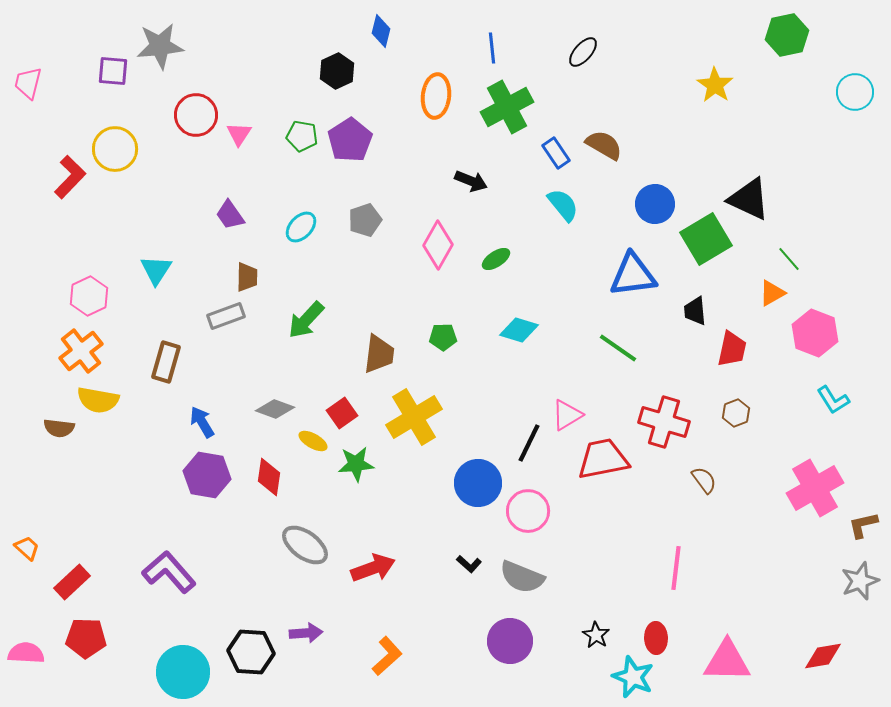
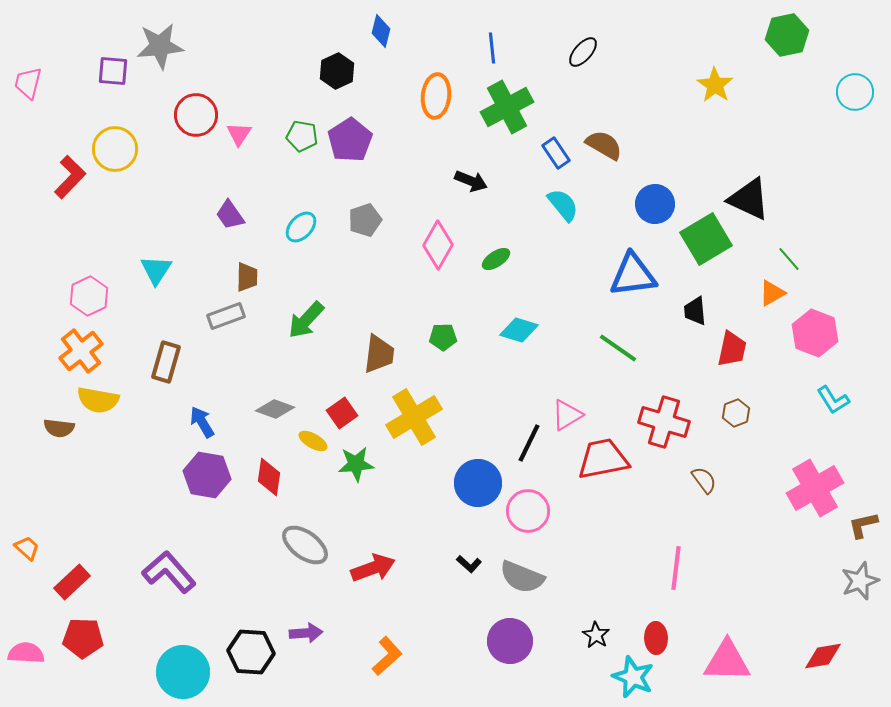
red pentagon at (86, 638): moved 3 px left
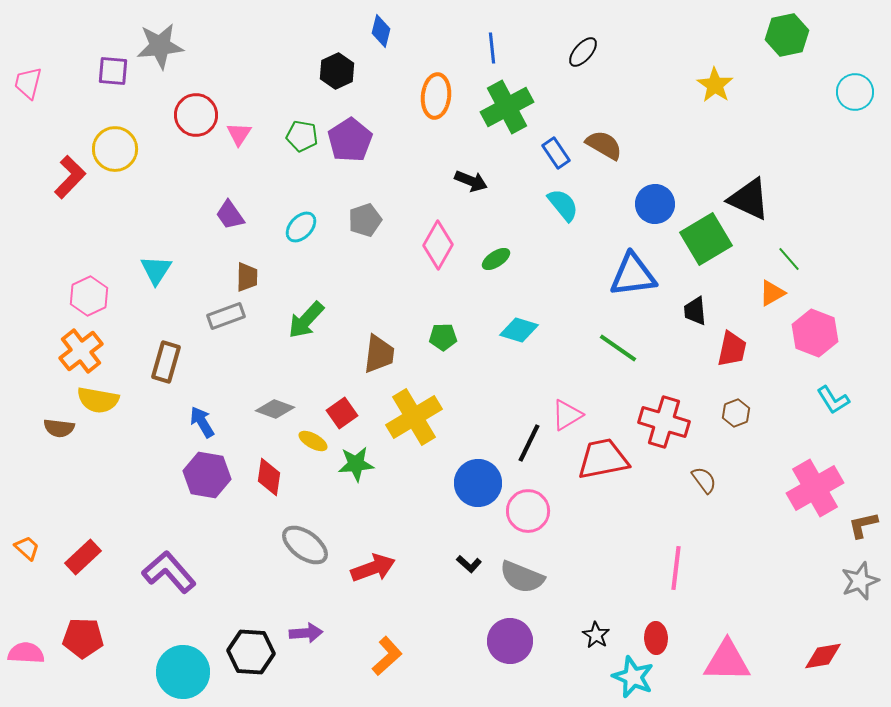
red rectangle at (72, 582): moved 11 px right, 25 px up
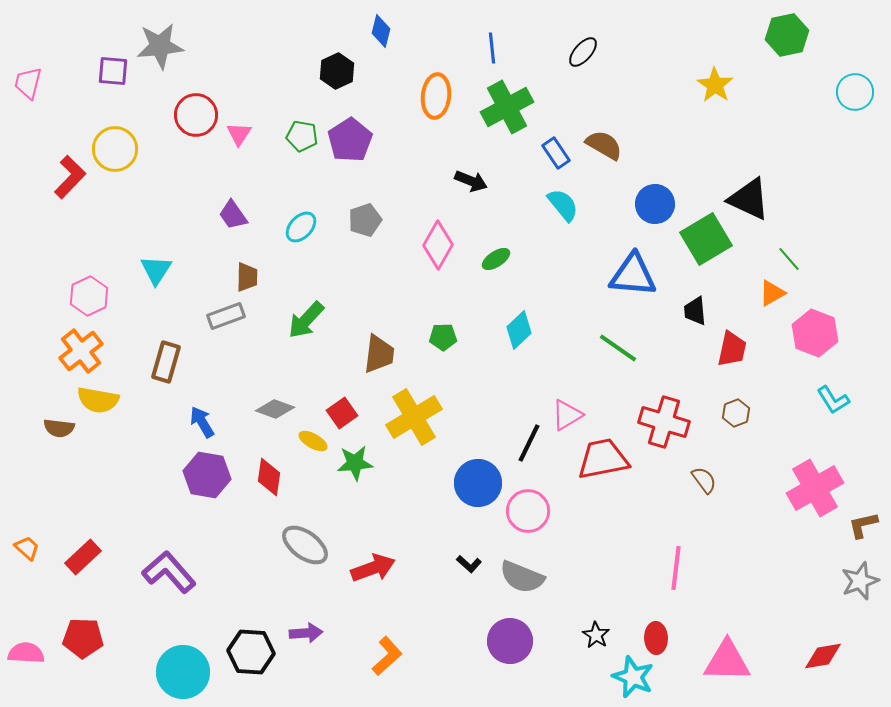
purple trapezoid at (230, 215): moved 3 px right
blue triangle at (633, 275): rotated 12 degrees clockwise
cyan diamond at (519, 330): rotated 60 degrees counterclockwise
green star at (356, 464): moved 1 px left, 1 px up
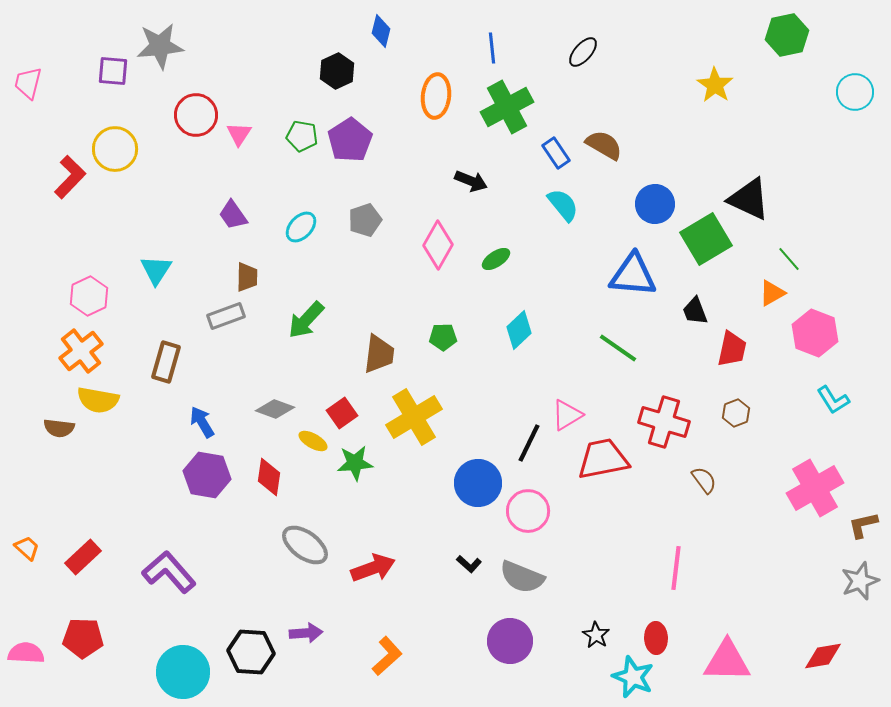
black trapezoid at (695, 311): rotated 16 degrees counterclockwise
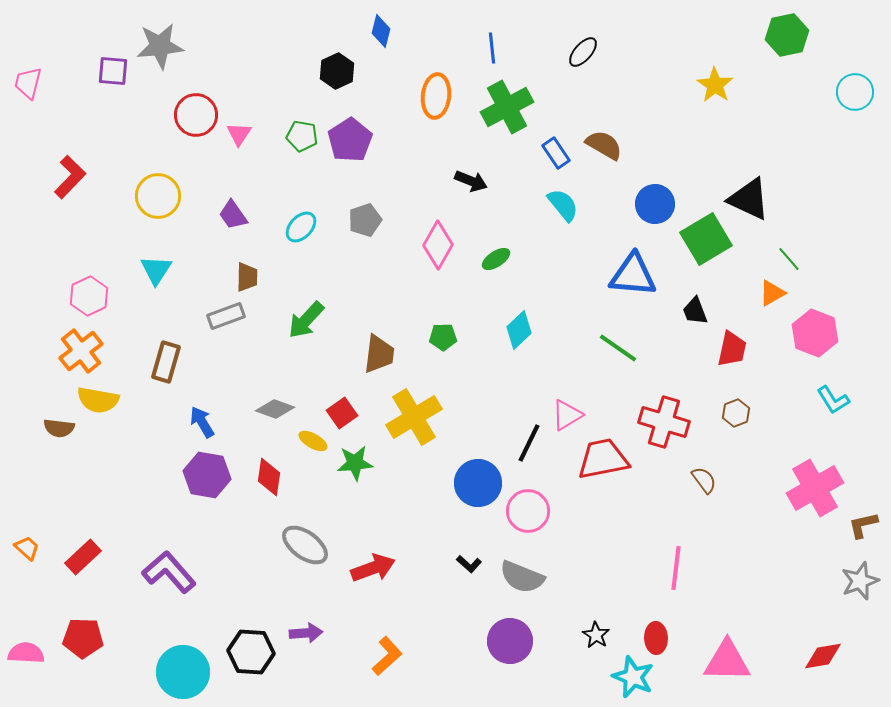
yellow circle at (115, 149): moved 43 px right, 47 px down
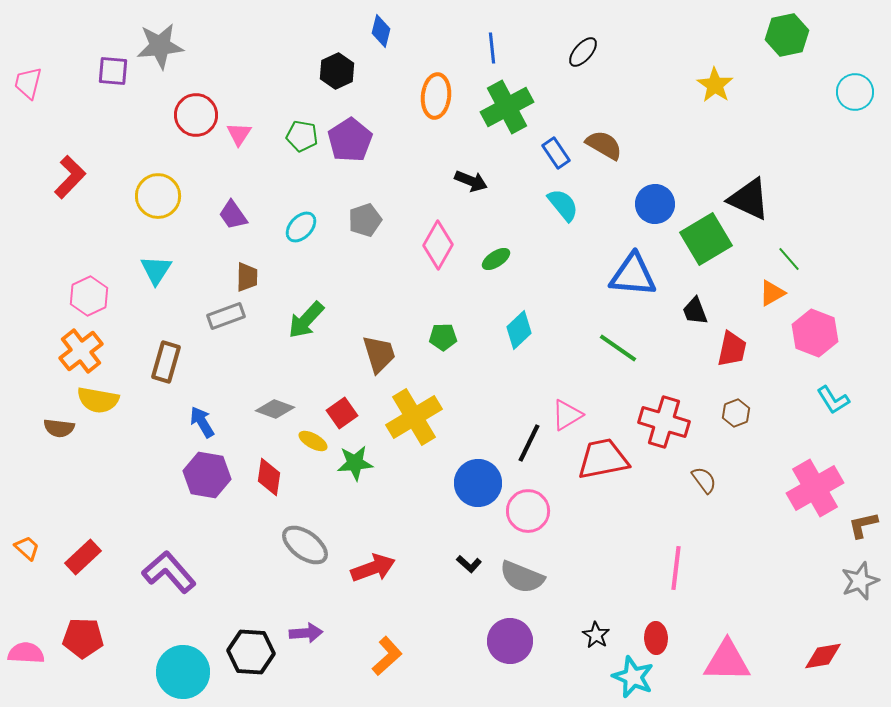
brown trapezoid at (379, 354): rotated 24 degrees counterclockwise
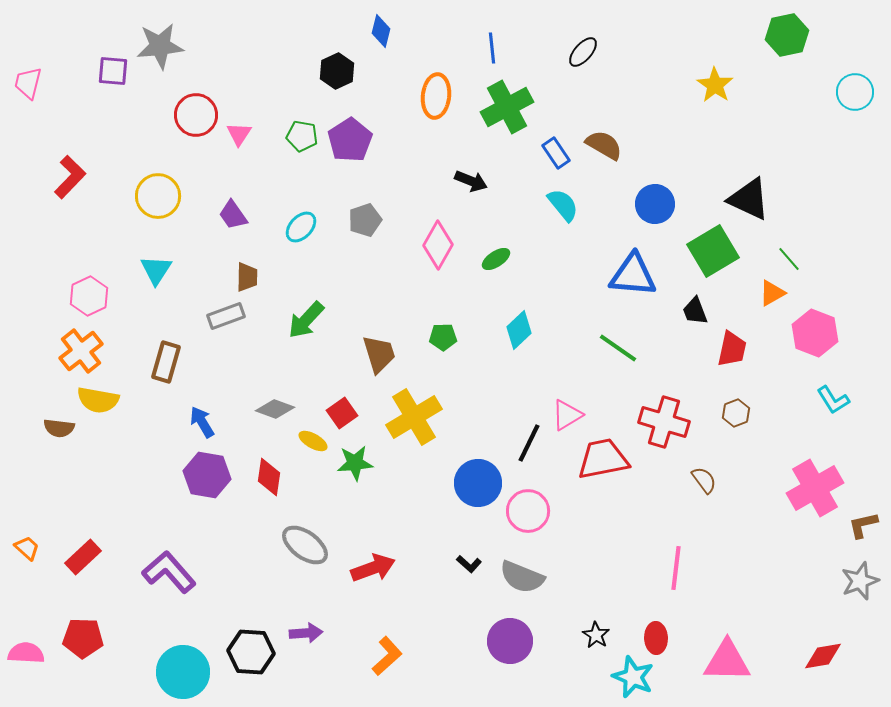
green square at (706, 239): moved 7 px right, 12 px down
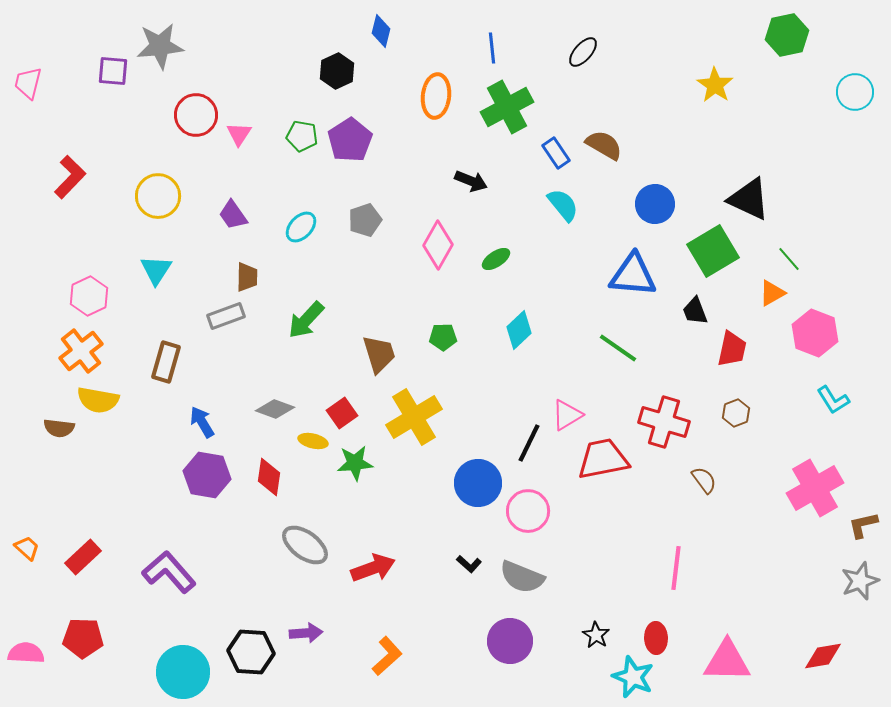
yellow ellipse at (313, 441): rotated 16 degrees counterclockwise
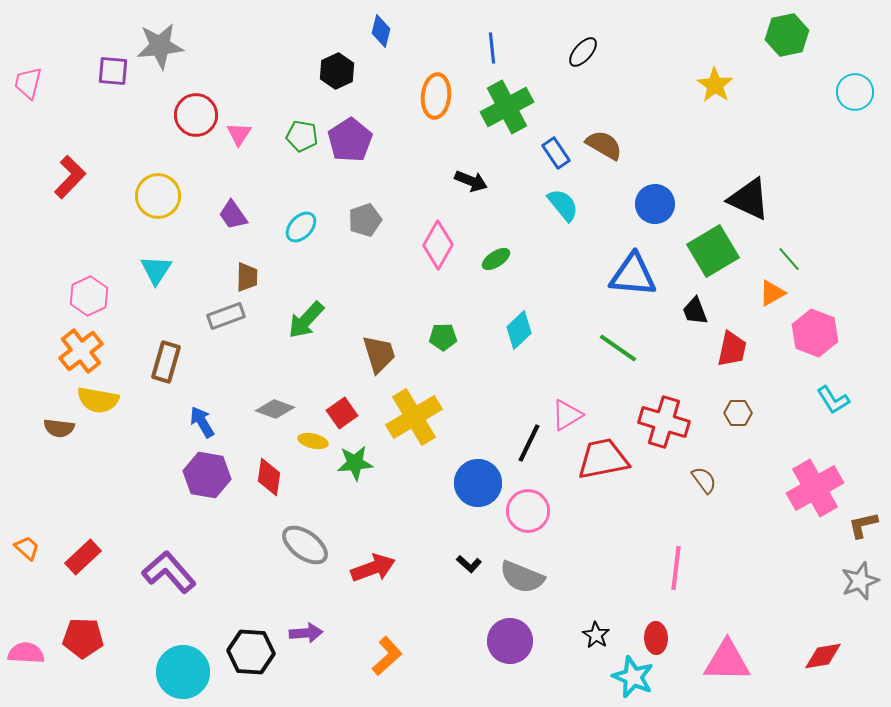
brown hexagon at (736, 413): moved 2 px right; rotated 20 degrees clockwise
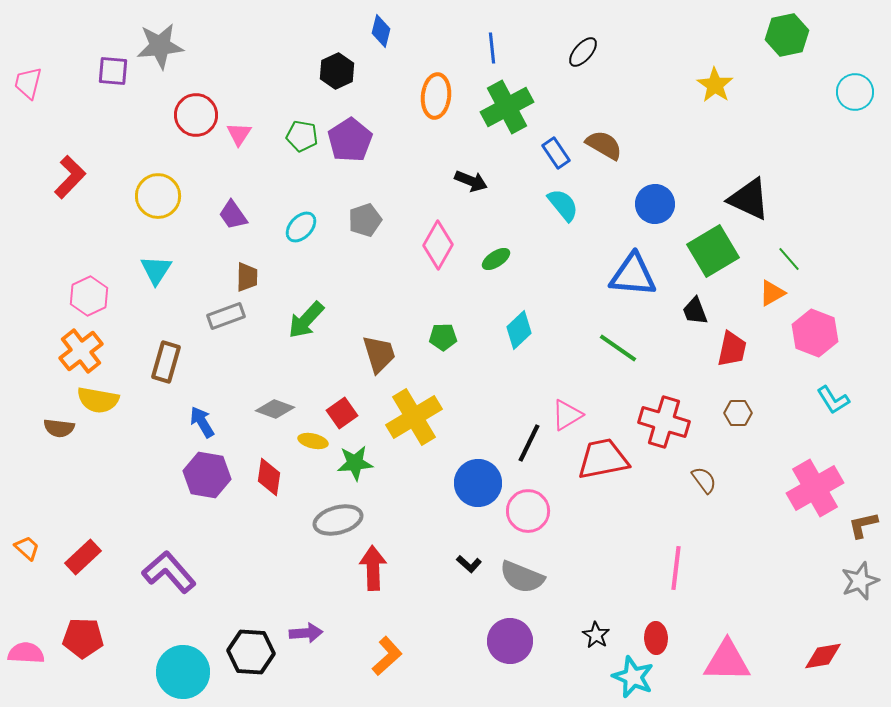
gray ellipse at (305, 545): moved 33 px right, 25 px up; rotated 51 degrees counterclockwise
red arrow at (373, 568): rotated 72 degrees counterclockwise
